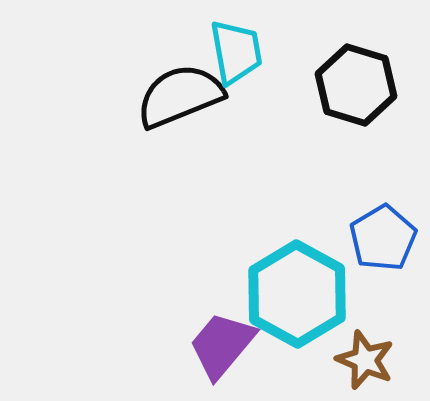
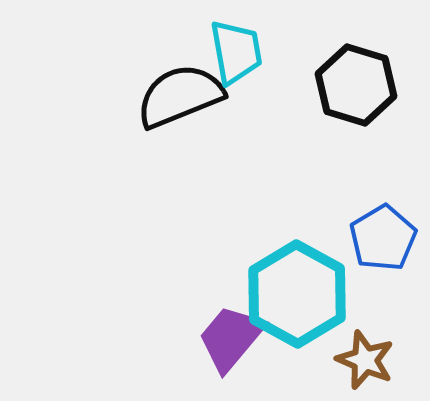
purple trapezoid: moved 9 px right, 7 px up
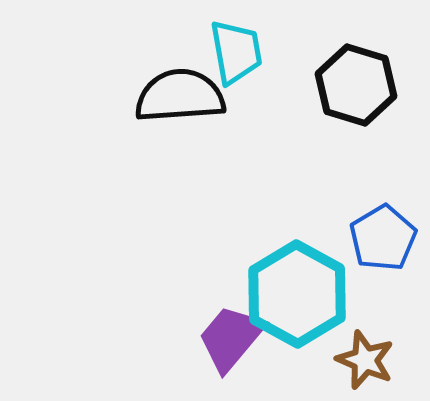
black semicircle: rotated 18 degrees clockwise
